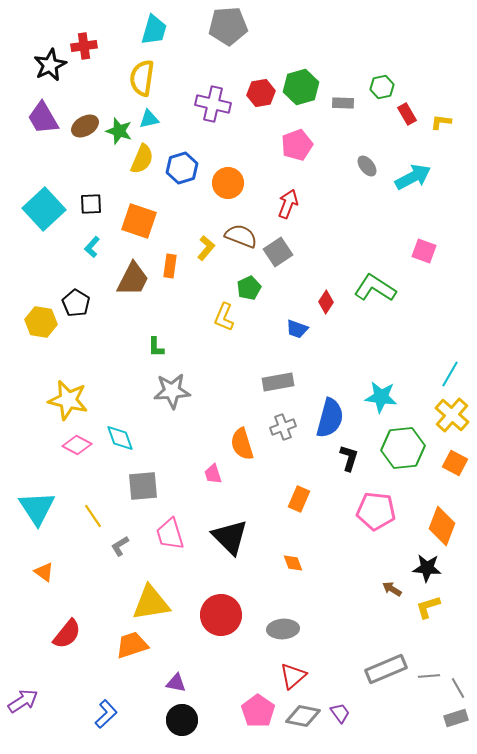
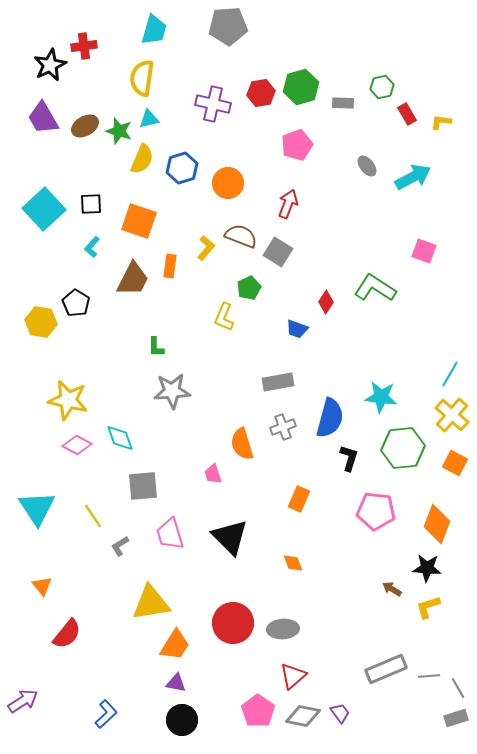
gray square at (278, 252): rotated 24 degrees counterclockwise
orange diamond at (442, 526): moved 5 px left, 2 px up
orange triangle at (44, 572): moved 2 px left, 14 px down; rotated 15 degrees clockwise
red circle at (221, 615): moved 12 px right, 8 px down
orange trapezoid at (132, 645): moved 43 px right; rotated 140 degrees clockwise
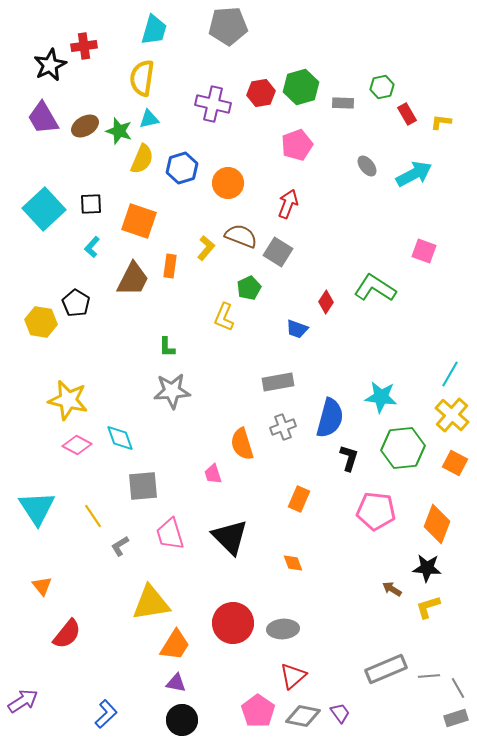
cyan arrow at (413, 177): moved 1 px right, 3 px up
green L-shape at (156, 347): moved 11 px right
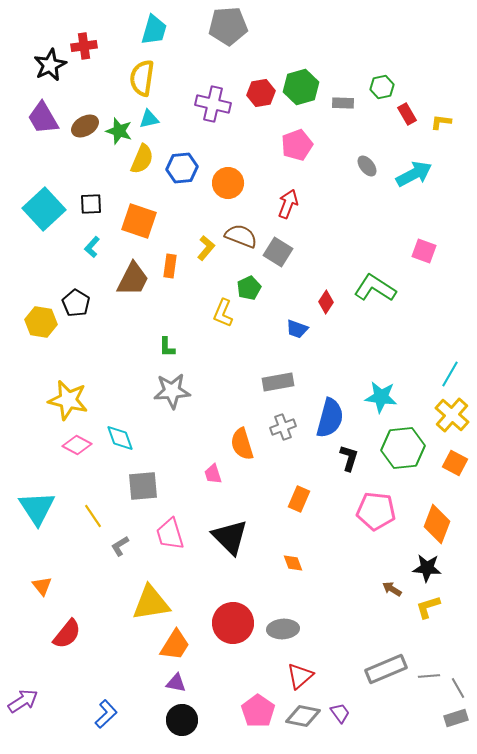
blue hexagon at (182, 168): rotated 12 degrees clockwise
yellow L-shape at (224, 317): moved 1 px left, 4 px up
red triangle at (293, 676): moved 7 px right
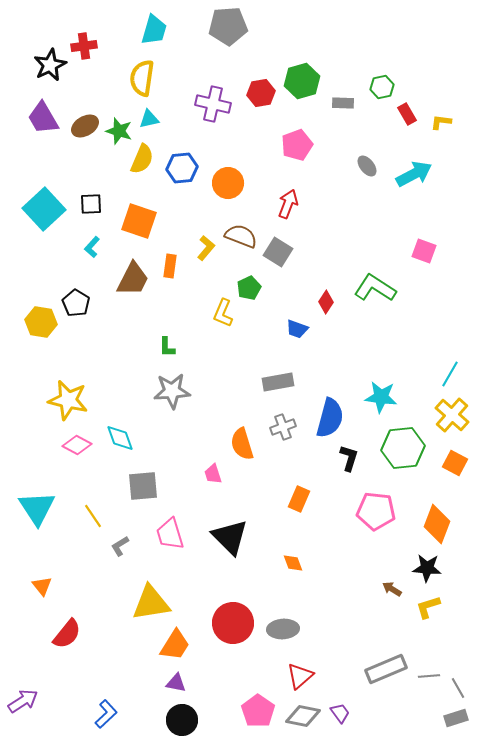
green hexagon at (301, 87): moved 1 px right, 6 px up
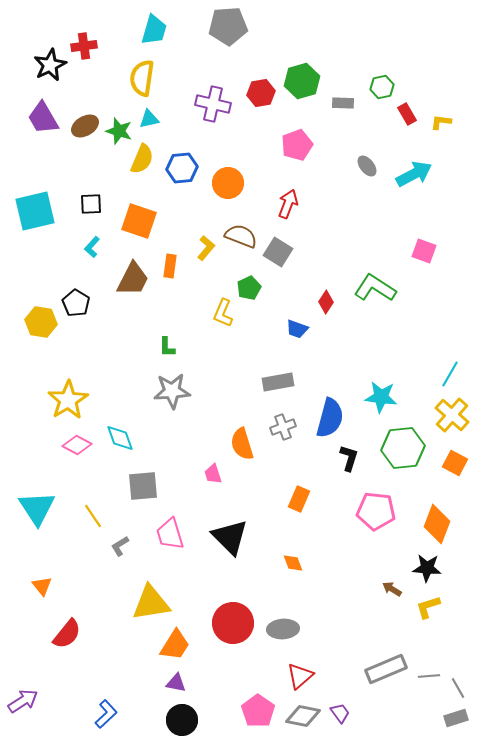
cyan square at (44, 209): moved 9 px left, 2 px down; rotated 30 degrees clockwise
yellow star at (68, 400): rotated 27 degrees clockwise
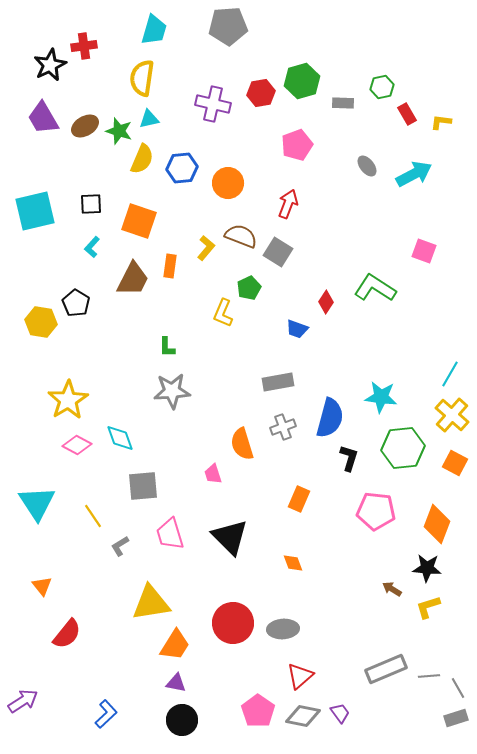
cyan triangle at (37, 508): moved 5 px up
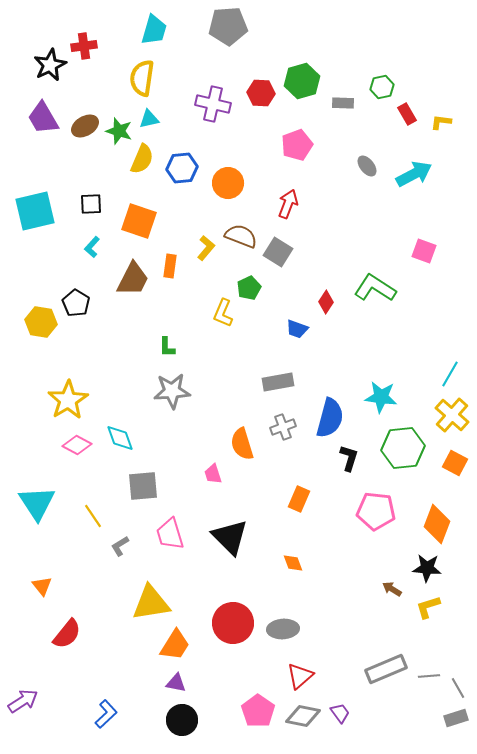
red hexagon at (261, 93): rotated 12 degrees clockwise
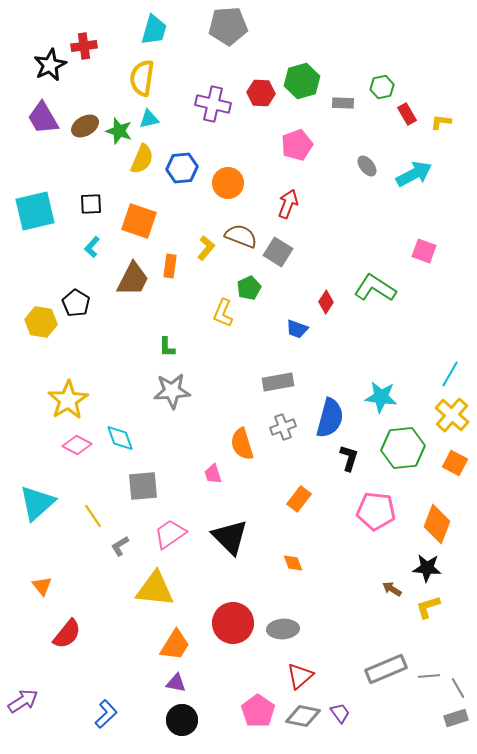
orange rectangle at (299, 499): rotated 15 degrees clockwise
cyan triangle at (37, 503): rotated 21 degrees clockwise
pink trapezoid at (170, 534): rotated 72 degrees clockwise
yellow triangle at (151, 603): moved 4 px right, 14 px up; rotated 15 degrees clockwise
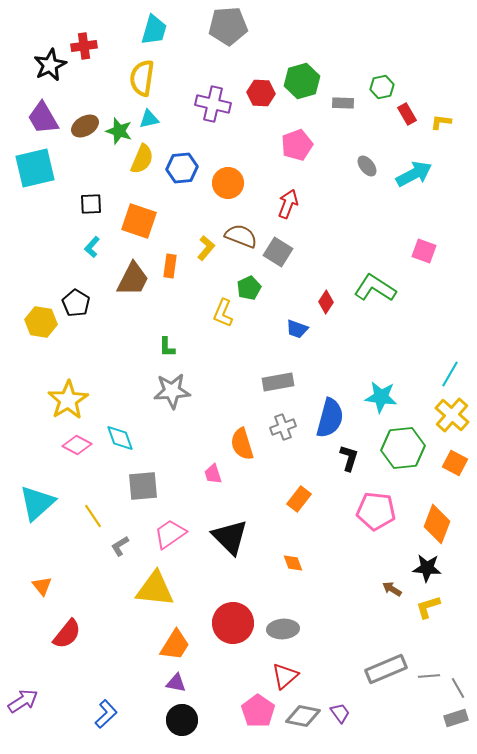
cyan square at (35, 211): moved 43 px up
red triangle at (300, 676): moved 15 px left
